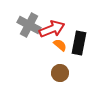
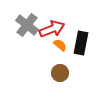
gray cross: moved 2 px left; rotated 10 degrees clockwise
black rectangle: moved 2 px right
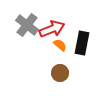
black rectangle: moved 1 px right
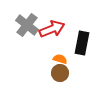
orange semicircle: moved 14 px down; rotated 24 degrees counterclockwise
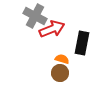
gray cross: moved 8 px right, 9 px up; rotated 10 degrees counterclockwise
orange semicircle: moved 2 px right
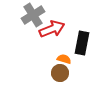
gray cross: moved 2 px left, 1 px up; rotated 30 degrees clockwise
orange semicircle: moved 2 px right
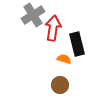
red arrow: moved 1 px right, 1 px up; rotated 60 degrees counterclockwise
black rectangle: moved 5 px left, 1 px down; rotated 25 degrees counterclockwise
brown circle: moved 12 px down
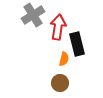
red arrow: moved 5 px right, 1 px up
orange semicircle: rotated 88 degrees clockwise
brown circle: moved 2 px up
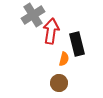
red arrow: moved 7 px left, 4 px down
brown circle: moved 1 px left
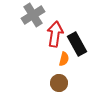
red arrow: moved 4 px right, 3 px down
black rectangle: rotated 15 degrees counterclockwise
